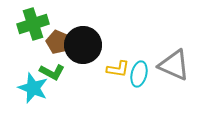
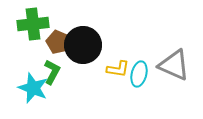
green cross: rotated 12 degrees clockwise
green L-shape: rotated 90 degrees counterclockwise
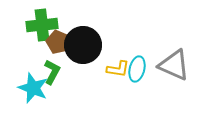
green cross: moved 9 px right, 1 px down
cyan ellipse: moved 2 px left, 5 px up
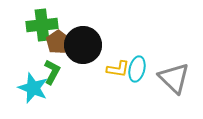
brown pentagon: rotated 15 degrees clockwise
gray triangle: moved 13 px down; rotated 20 degrees clockwise
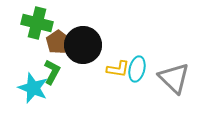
green cross: moved 5 px left, 2 px up; rotated 20 degrees clockwise
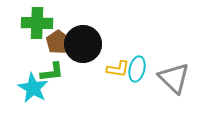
green cross: rotated 12 degrees counterclockwise
black circle: moved 1 px up
green L-shape: rotated 55 degrees clockwise
cyan star: rotated 8 degrees clockwise
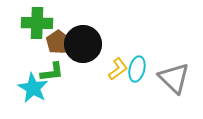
yellow L-shape: rotated 45 degrees counterclockwise
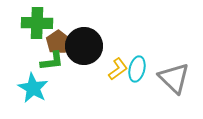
black circle: moved 1 px right, 2 px down
green L-shape: moved 11 px up
